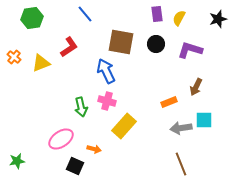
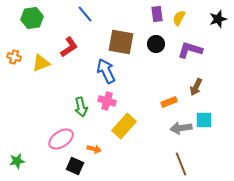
orange cross: rotated 24 degrees counterclockwise
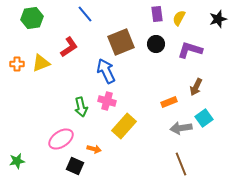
brown square: rotated 32 degrees counterclockwise
orange cross: moved 3 px right, 7 px down; rotated 16 degrees counterclockwise
cyan square: moved 2 px up; rotated 36 degrees counterclockwise
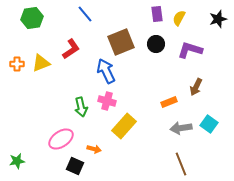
red L-shape: moved 2 px right, 2 px down
cyan square: moved 5 px right, 6 px down; rotated 18 degrees counterclockwise
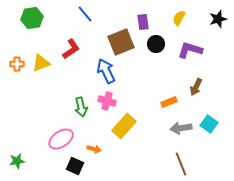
purple rectangle: moved 14 px left, 8 px down
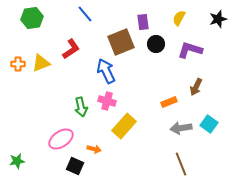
orange cross: moved 1 px right
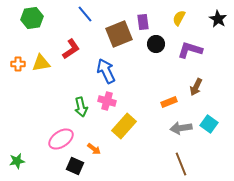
black star: rotated 24 degrees counterclockwise
brown square: moved 2 px left, 8 px up
yellow triangle: rotated 12 degrees clockwise
orange arrow: rotated 24 degrees clockwise
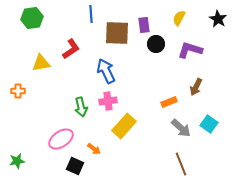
blue line: moved 6 px right; rotated 36 degrees clockwise
purple rectangle: moved 1 px right, 3 px down
brown square: moved 2 px left, 1 px up; rotated 24 degrees clockwise
orange cross: moved 27 px down
pink cross: moved 1 px right; rotated 24 degrees counterclockwise
gray arrow: rotated 130 degrees counterclockwise
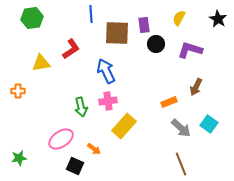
green star: moved 2 px right, 3 px up
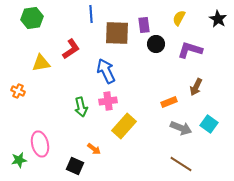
orange cross: rotated 24 degrees clockwise
gray arrow: rotated 20 degrees counterclockwise
pink ellipse: moved 21 px left, 5 px down; rotated 70 degrees counterclockwise
green star: moved 2 px down
brown line: rotated 35 degrees counterclockwise
